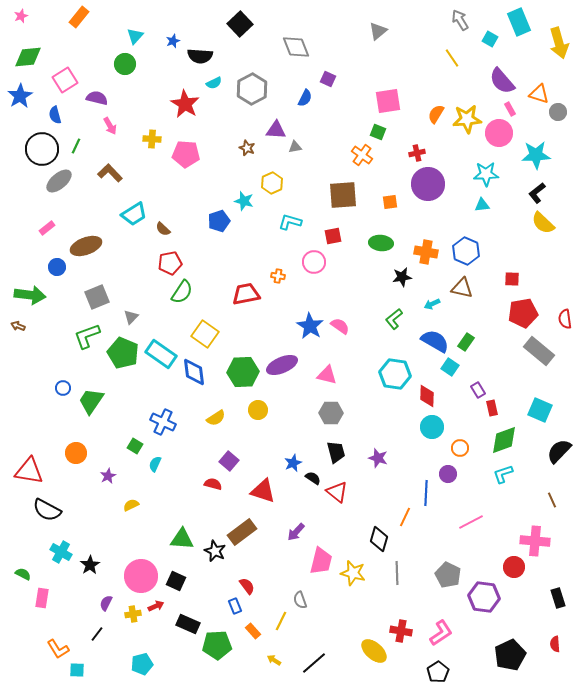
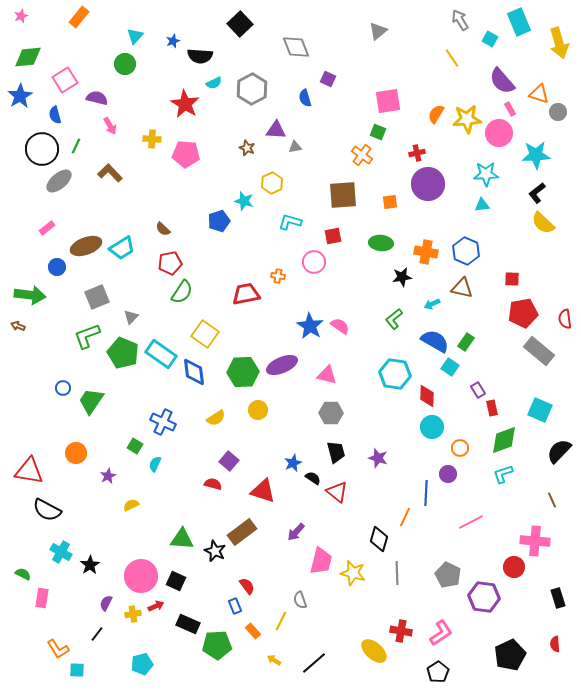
blue semicircle at (305, 98): rotated 138 degrees clockwise
cyan trapezoid at (134, 214): moved 12 px left, 34 px down
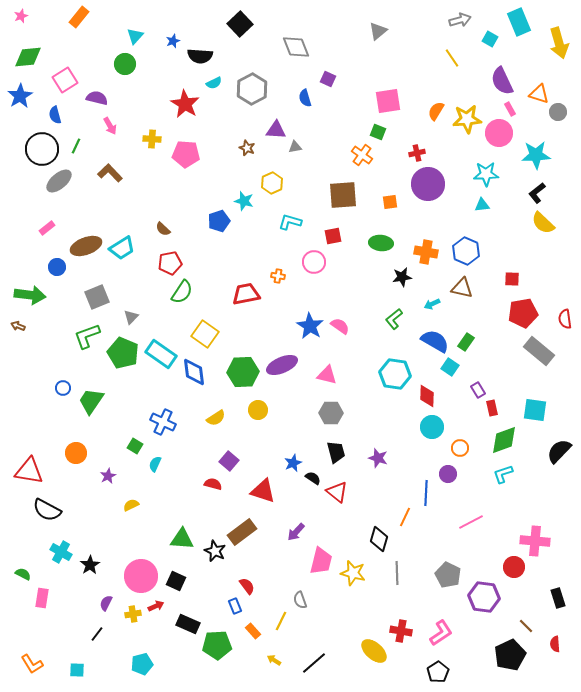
gray arrow at (460, 20): rotated 105 degrees clockwise
purple semicircle at (502, 81): rotated 16 degrees clockwise
orange semicircle at (436, 114): moved 3 px up
cyan square at (540, 410): moved 5 px left; rotated 15 degrees counterclockwise
brown line at (552, 500): moved 26 px left, 126 px down; rotated 21 degrees counterclockwise
orange L-shape at (58, 649): moved 26 px left, 15 px down
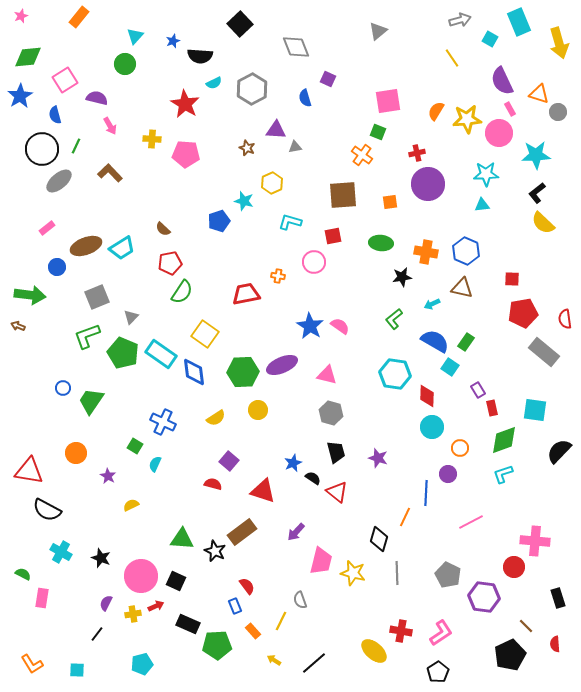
gray rectangle at (539, 351): moved 5 px right, 1 px down
gray hexagon at (331, 413): rotated 15 degrees clockwise
purple star at (108, 476): rotated 14 degrees counterclockwise
black star at (90, 565): moved 11 px right, 7 px up; rotated 18 degrees counterclockwise
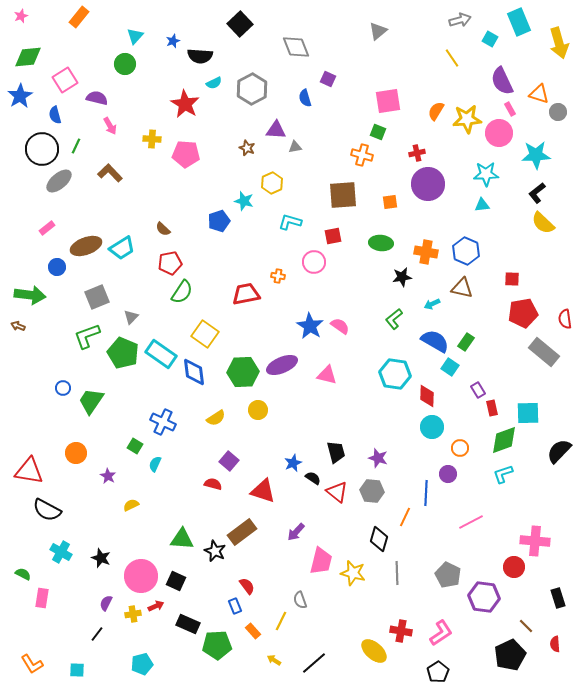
orange cross at (362, 155): rotated 20 degrees counterclockwise
cyan square at (535, 410): moved 7 px left, 3 px down; rotated 10 degrees counterclockwise
gray hexagon at (331, 413): moved 41 px right, 78 px down; rotated 10 degrees counterclockwise
